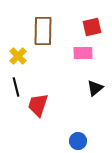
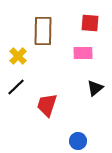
red square: moved 2 px left, 4 px up; rotated 18 degrees clockwise
black line: rotated 60 degrees clockwise
red trapezoid: moved 9 px right
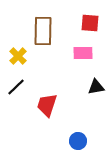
black triangle: moved 1 px right, 1 px up; rotated 30 degrees clockwise
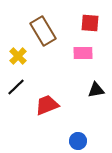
brown rectangle: rotated 32 degrees counterclockwise
black triangle: moved 3 px down
red trapezoid: rotated 50 degrees clockwise
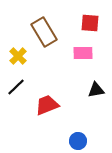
brown rectangle: moved 1 px right, 1 px down
